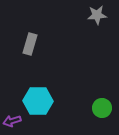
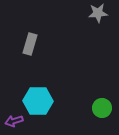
gray star: moved 1 px right, 2 px up
purple arrow: moved 2 px right
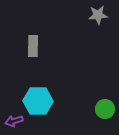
gray star: moved 2 px down
gray rectangle: moved 3 px right, 2 px down; rotated 15 degrees counterclockwise
green circle: moved 3 px right, 1 px down
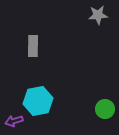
cyan hexagon: rotated 12 degrees counterclockwise
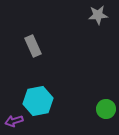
gray rectangle: rotated 25 degrees counterclockwise
green circle: moved 1 px right
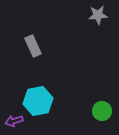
green circle: moved 4 px left, 2 px down
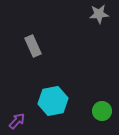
gray star: moved 1 px right, 1 px up
cyan hexagon: moved 15 px right
purple arrow: moved 3 px right; rotated 150 degrees clockwise
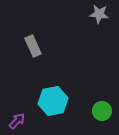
gray star: rotated 12 degrees clockwise
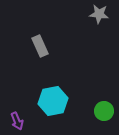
gray rectangle: moved 7 px right
green circle: moved 2 px right
purple arrow: rotated 114 degrees clockwise
